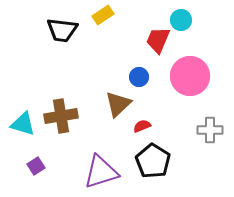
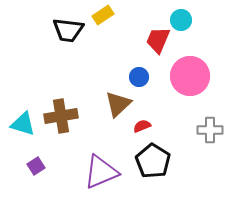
black trapezoid: moved 6 px right
purple triangle: rotated 6 degrees counterclockwise
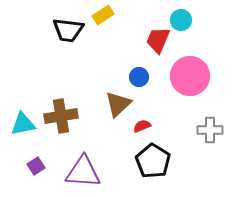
cyan triangle: rotated 28 degrees counterclockwise
purple triangle: moved 18 px left; rotated 27 degrees clockwise
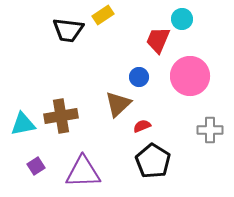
cyan circle: moved 1 px right, 1 px up
purple triangle: rotated 6 degrees counterclockwise
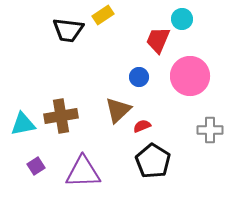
brown triangle: moved 6 px down
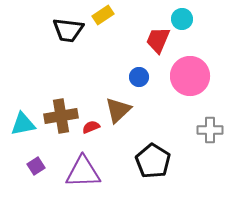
red semicircle: moved 51 px left, 1 px down
